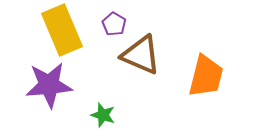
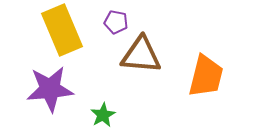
purple pentagon: moved 2 px right, 2 px up; rotated 20 degrees counterclockwise
brown triangle: rotated 18 degrees counterclockwise
purple star: moved 1 px right, 4 px down
green star: rotated 25 degrees clockwise
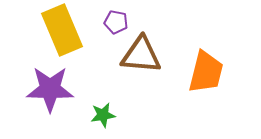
orange trapezoid: moved 4 px up
purple star: rotated 6 degrees clockwise
green star: rotated 20 degrees clockwise
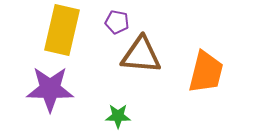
purple pentagon: moved 1 px right
yellow rectangle: rotated 36 degrees clockwise
green star: moved 15 px right, 1 px down; rotated 10 degrees clockwise
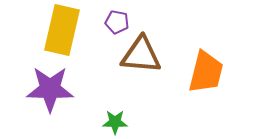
green star: moved 3 px left, 6 px down
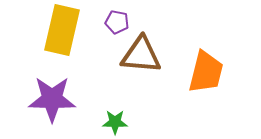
purple star: moved 2 px right, 10 px down
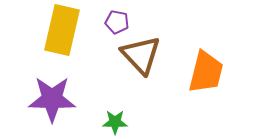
brown triangle: rotated 42 degrees clockwise
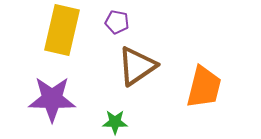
brown triangle: moved 4 px left, 11 px down; rotated 39 degrees clockwise
orange trapezoid: moved 2 px left, 15 px down
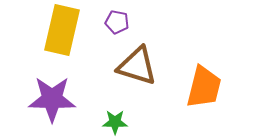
brown triangle: rotated 51 degrees clockwise
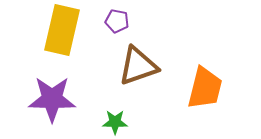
purple pentagon: moved 1 px up
brown triangle: moved 1 px right; rotated 36 degrees counterclockwise
orange trapezoid: moved 1 px right, 1 px down
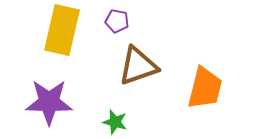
purple star: moved 3 px left, 3 px down
green star: rotated 15 degrees clockwise
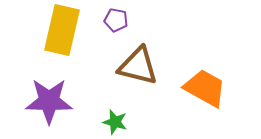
purple pentagon: moved 1 px left, 1 px up
brown triangle: rotated 33 degrees clockwise
orange trapezoid: rotated 75 degrees counterclockwise
purple star: moved 1 px up
